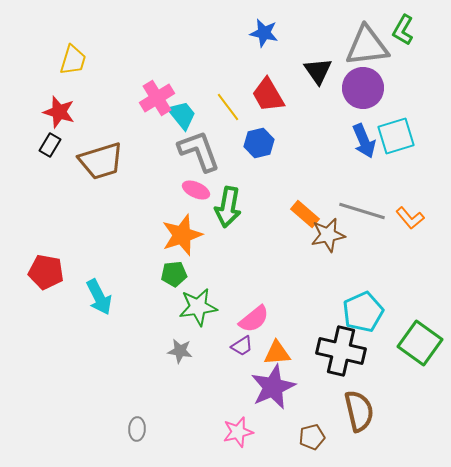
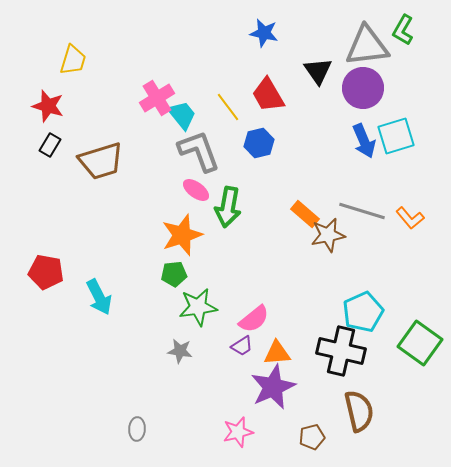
red star: moved 11 px left, 6 px up
pink ellipse: rotated 12 degrees clockwise
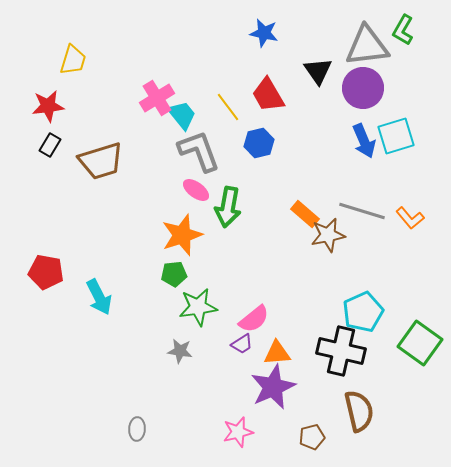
red star: rotated 24 degrees counterclockwise
purple trapezoid: moved 2 px up
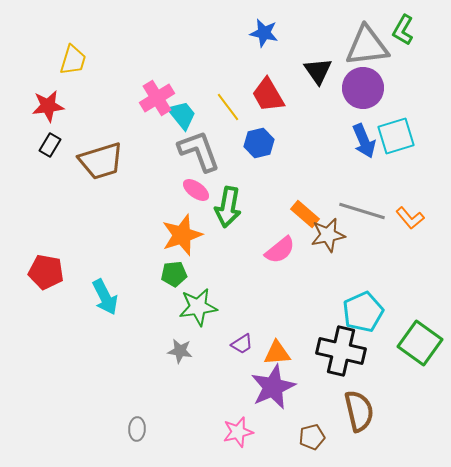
cyan arrow: moved 6 px right
pink semicircle: moved 26 px right, 69 px up
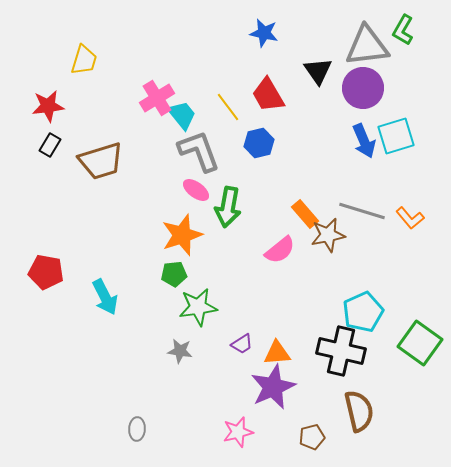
yellow trapezoid: moved 11 px right
orange rectangle: rotated 8 degrees clockwise
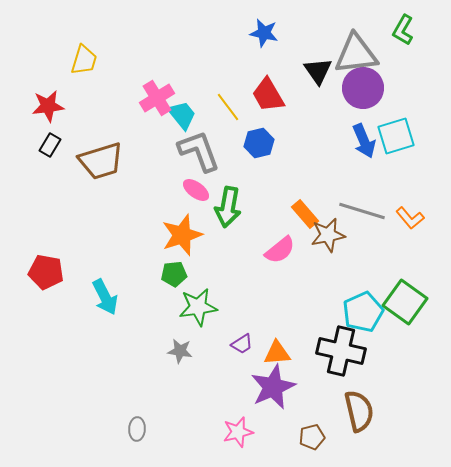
gray triangle: moved 11 px left, 8 px down
green square: moved 15 px left, 41 px up
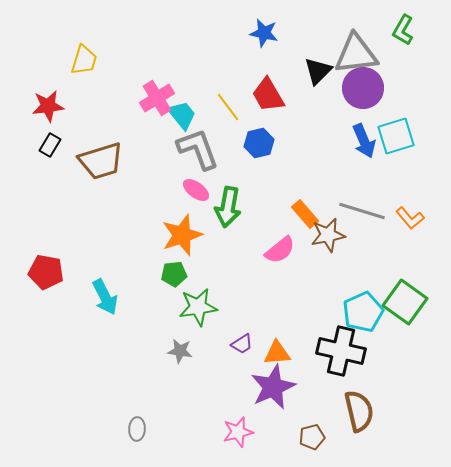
black triangle: rotated 20 degrees clockwise
gray L-shape: moved 1 px left, 2 px up
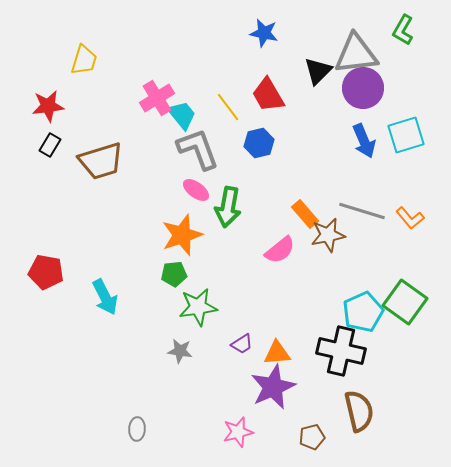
cyan square: moved 10 px right, 1 px up
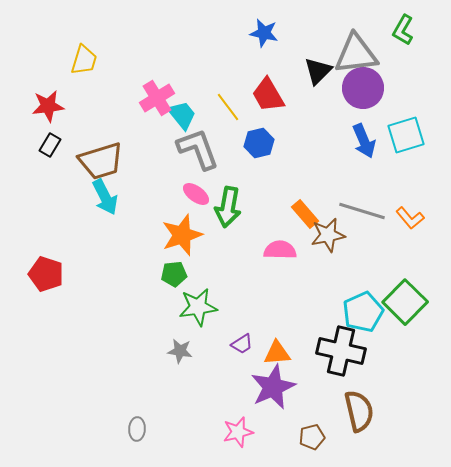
pink ellipse: moved 4 px down
pink semicircle: rotated 140 degrees counterclockwise
red pentagon: moved 2 px down; rotated 8 degrees clockwise
cyan arrow: moved 100 px up
green square: rotated 9 degrees clockwise
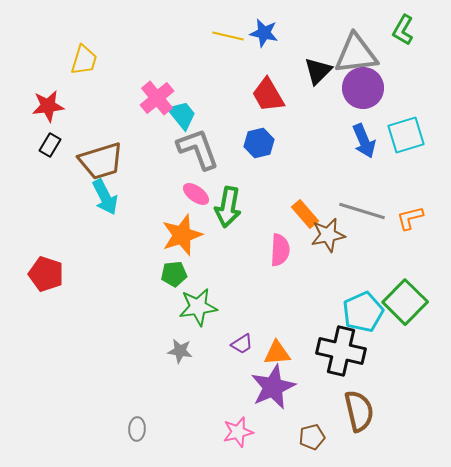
pink cross: rotated 8 degrees counterclockwise
yellow line: moved 71 px up; rotated 40 degrees counterclockwise
orange L-shape: rotated 116 degrees clockwise
pink semicircle: rotated 92 degrees clockwise
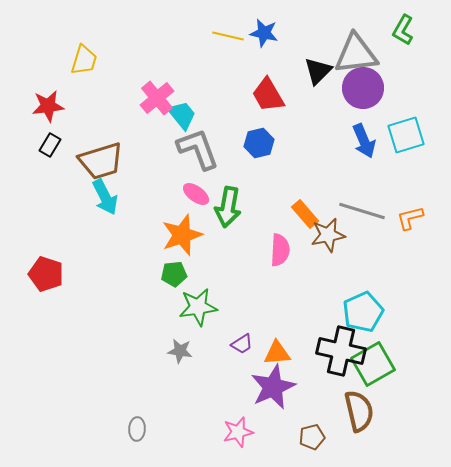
green square: moved 32 px left, 62 px down; rotated 15 degrees clockwise
